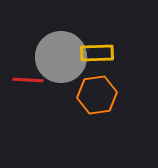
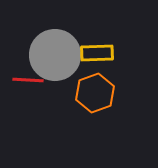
gray circle: moved 6 px left, 2 px up
orange hexagon: moved 2 px left, 2 px up; rotated 12 degrees counterclockwise
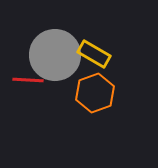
yellow rectangle: moved 3 px left, 1 px down; rotated 32 degrees clockwise
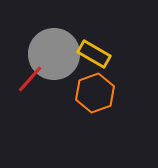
gray circle: moved 1 px left, 1 px up
red line: moved 2 px right, 1 px up; rotated 52 degrees counterclockwise
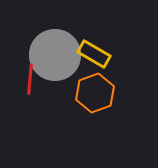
gray circle: moved 1 px right, 1 px down
red line: rotated 36 degrees counterclockwise
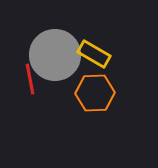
red line: rotated 16 degrees counterclockwise
orange hexagon: rotated 18 degrees clockwise
